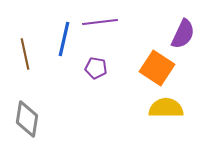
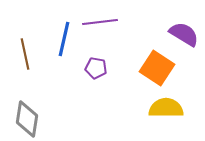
purple semicircle: moved 1 px right; rotated 84 degrees counterclockwise
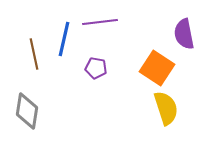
purple semicircle: rotated 132 degrees counterclockwise
brown line: moved 9 px right
yellow semicircle: rotated 72 degrees clockwise
gray diamond: moved 8 px up
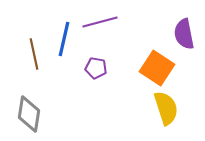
purple line: rotated 8 degrees counterclockwise
gray diamond: moved 2 px right, 3 px down
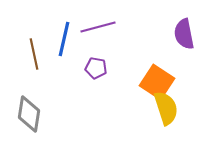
purple line: moved 2 px left, 5 px down
orange square: moved 14 px down
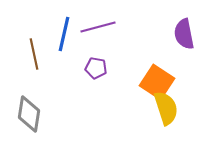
blue line: moved 5 px up
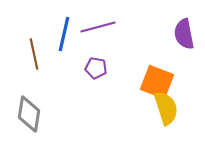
orange square: rotated 12 degrees counterclockwise
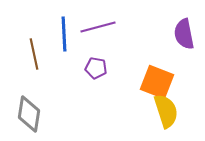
blue line: rotated 16 degrees counterclockwise
yellow semicircle: moved 3 px down
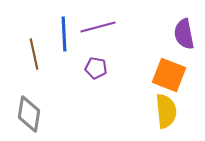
orange square: moved 12 px right, 7 px up
yellow semicircle: rotated 12 degrees clockwise
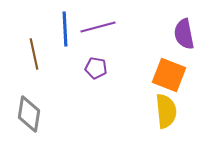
blue line: moved 1 px right, 5 px up
